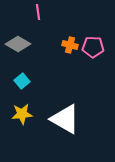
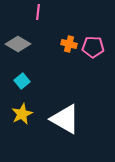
pink line: rotated 14 degrees clockwise
orange cross: moved 1 px left, 1 px up
yellow star: rotated 20 degrees counterclockwise
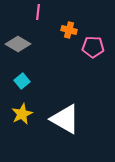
orange cross: moved 14 px up
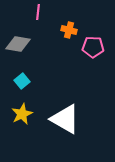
gray diamond: rotated 20 degrees counterclockwise
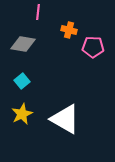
gray diamond: moved 5 px right
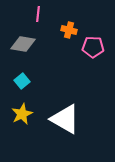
pink line: moved 2 px down
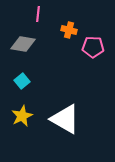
yellow star: moved 2 px down
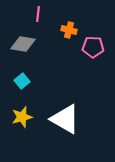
yellow star: moved 1 px down; rotated 10 degrees clockwise
